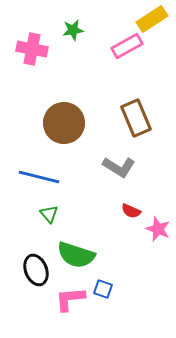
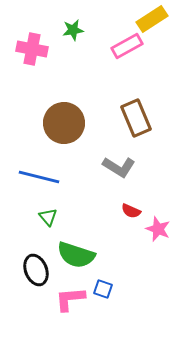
green triangle: moved 1 px left, 3 px down
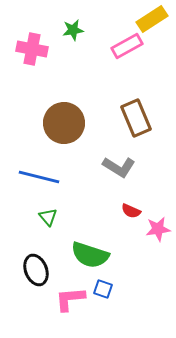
pink star: rotated 30 degrees counterclockwise
green semicircle: moved 14 px right
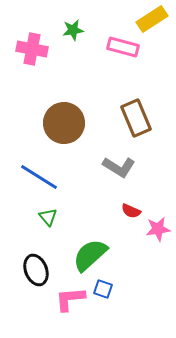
pink rectangle: moved 4 px left, 1 px down; rotated 44 degrees clockwise
blue line: rotated 18 degrees clockwise
green semicircle: rotated 120 degrees clockwise
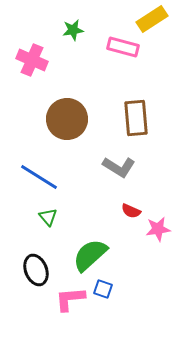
pink cross: moved 11 px down; rotated 12 degrees clockwise
brown rectangle: rotated 18 degrees clockwise
brown circle: moved 3 px right, 4 px up
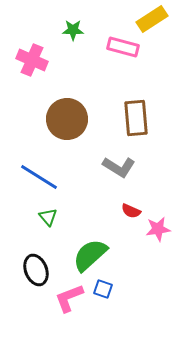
green star: rotated 10 degrees clockwise
pink L-shape: moved 1 px left, 1 px up; rotated 16 degrees counterclockwise
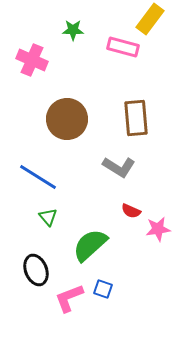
yellow rectangle: moved 2 px left; rotated 20 degrees counterclockwise
blue line: moved 1 px left
green semicircle: moved 10 px up
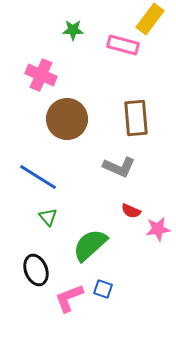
pink rectangle: moved 2 px up
pink cross: moved 9 px right, 15 px down
gray L-shape: rotated 8 degrees counterclockwise
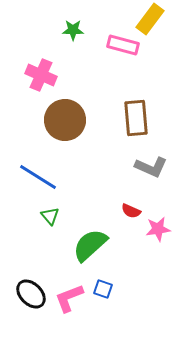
brown circle: moved 2 px left, 1 px down
gray L-shape: moved 32 px right
green triangle: moved 2 px right, 1 px up
black ellipse: moved 5 px left, 24 px down; rotated 24 degrees counterclockwise
